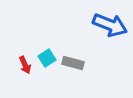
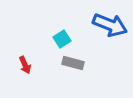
cyan square: moved 15 px right, 19 px up
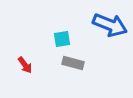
cyan square: rotated 24 degrees clockwise
red arrow: rotated 12 degrees counterclockwise
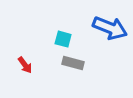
blue arrow: moved 3 px down
cyan square: moved 1 px right; rotated 24 degrees clockwise
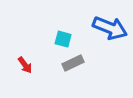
gray rectangle: rotated 40 degrees counterclockwise
